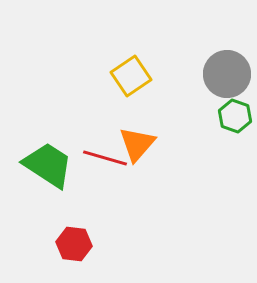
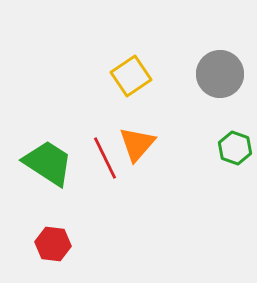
gray circle: moved 7 px left
green hexagon: moved 32 px down
red line: rotated 48 degrees clockwise
green trapezoid: moved 2 px up
red hexagon: moved 21 px left
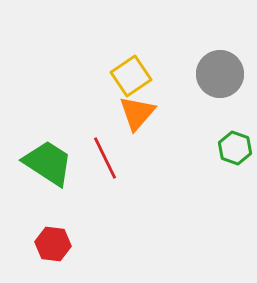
orange triangle: moved 31 px up
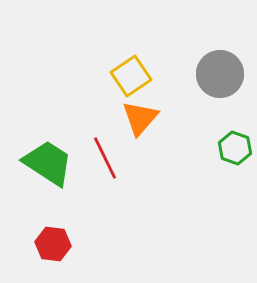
orange triangle: moved 3 px right, 5 px down
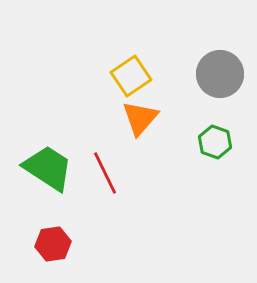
green hexagon: moved 20 px left, 6 px up
red line: moved 15 px down
green trapezoid: moved 5 px down
red hexagon: rotated 16 degrees counterclockwise
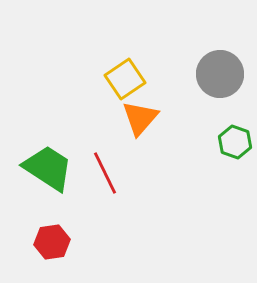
yellow square: moved 6 px left, 3 px down
green hexagon: moved 20 px right
red hexagon: moved 1 px left, 2 px up
